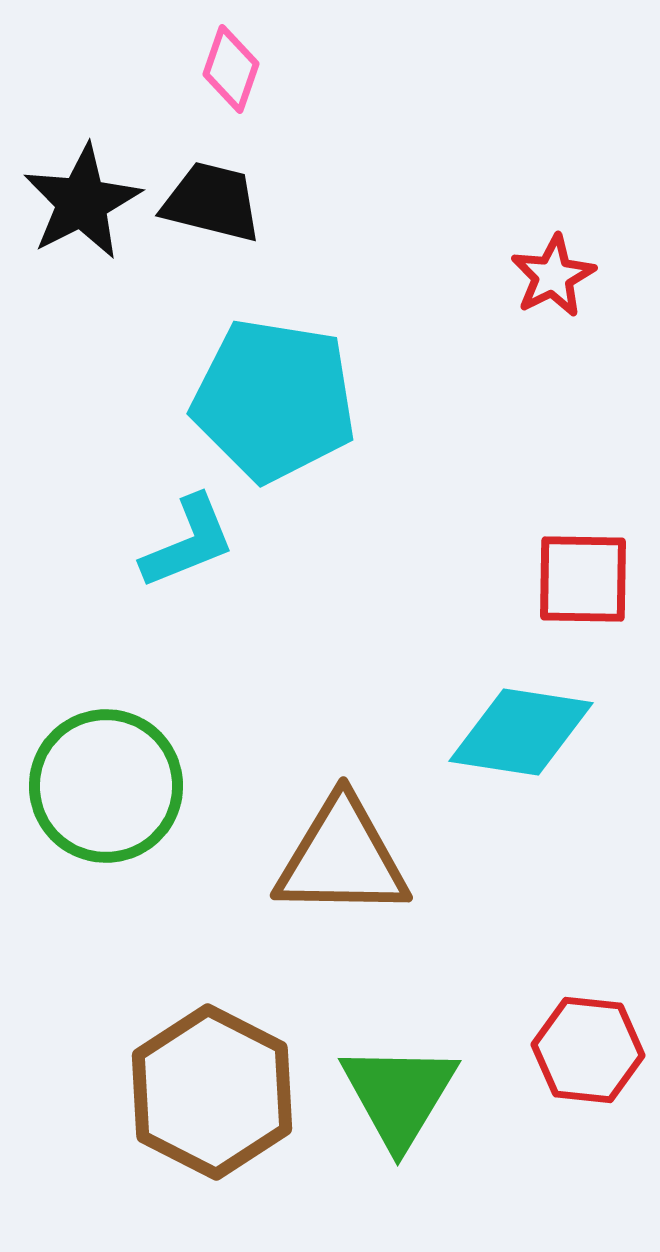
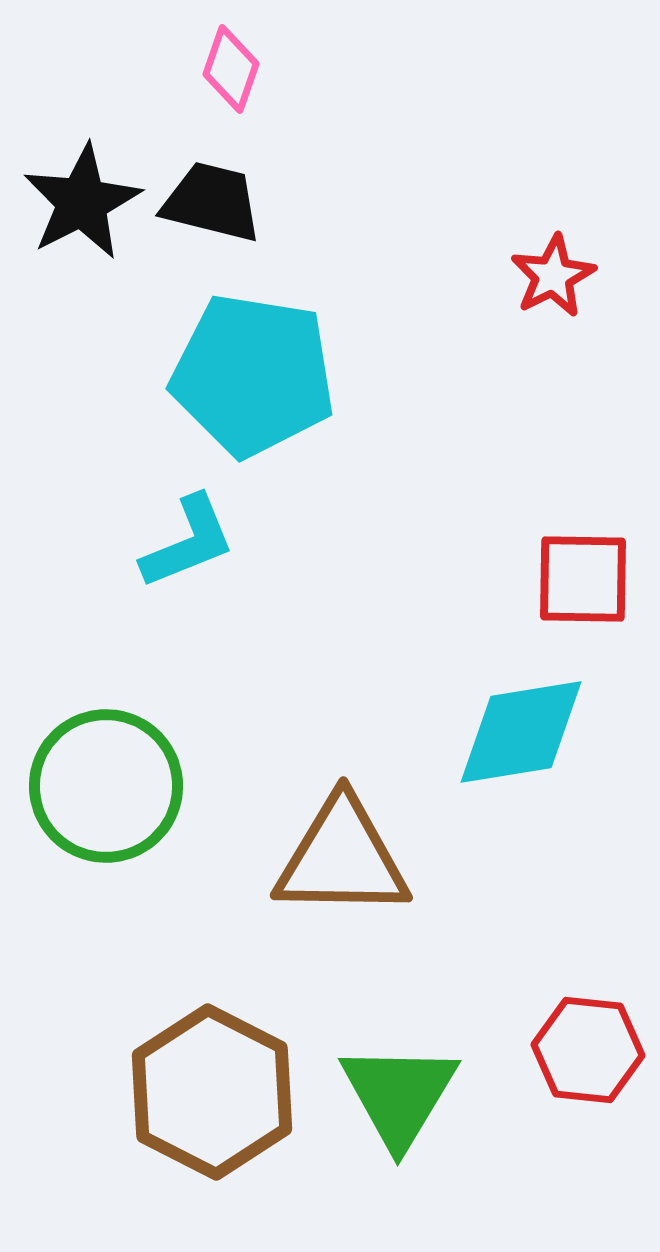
cyan pentagon: moved 21 px left, 25 px up
cyan diamond: rotated 18 degrees counterclockwise
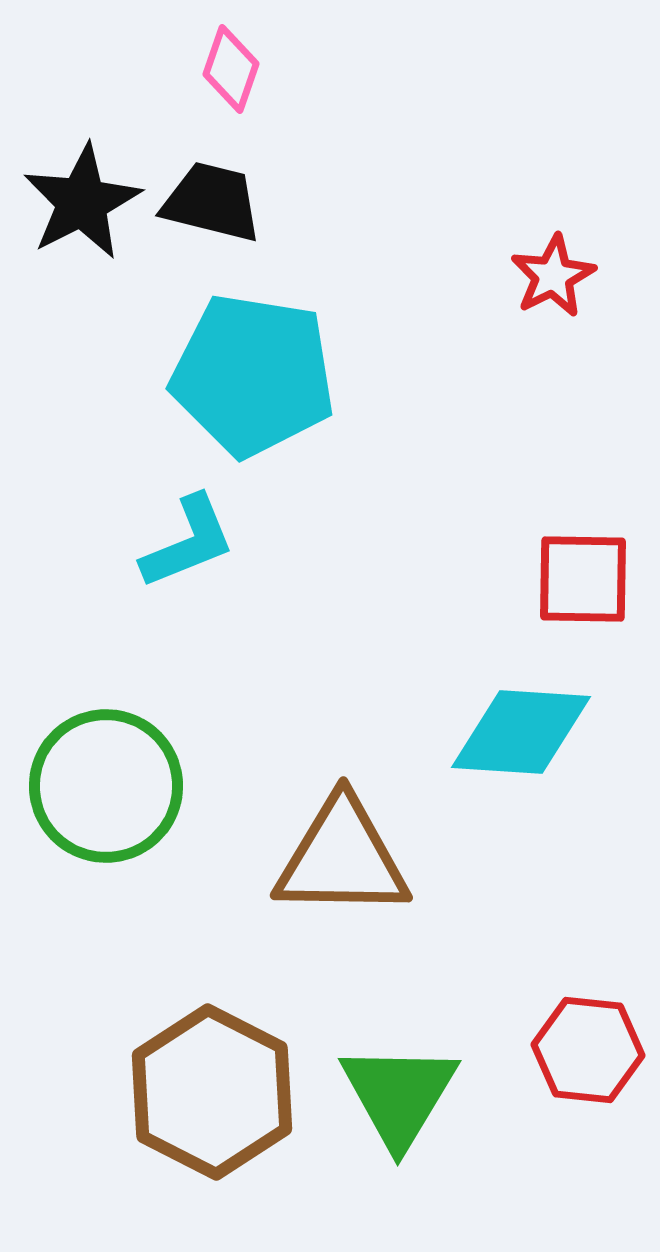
cyan diamond: rotated 13 degrees clockwise
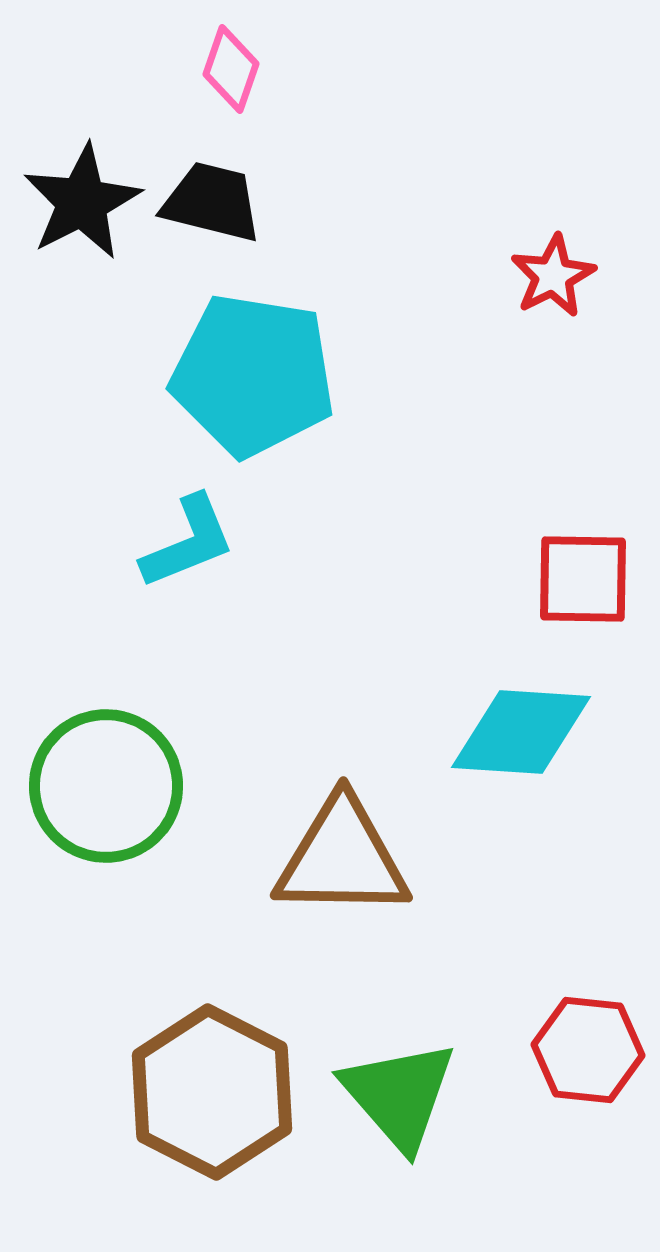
green triangle: rotated 12 degrees counterclockwise
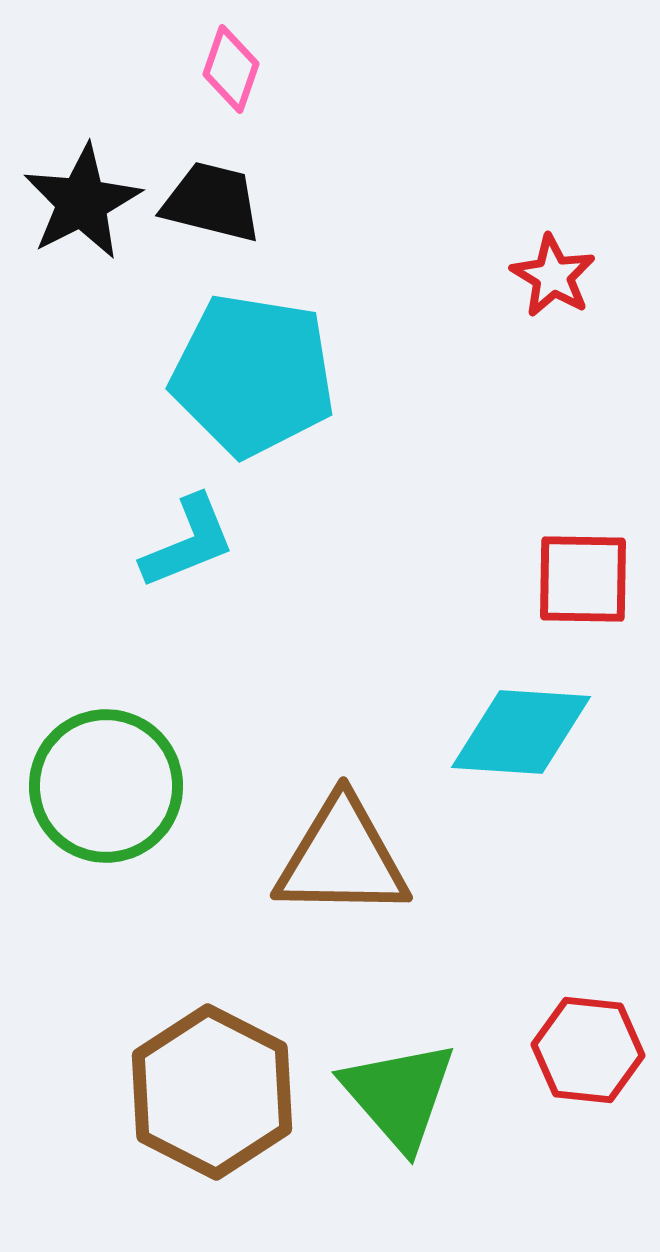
red star: rotated 14 degrees counterclockwise
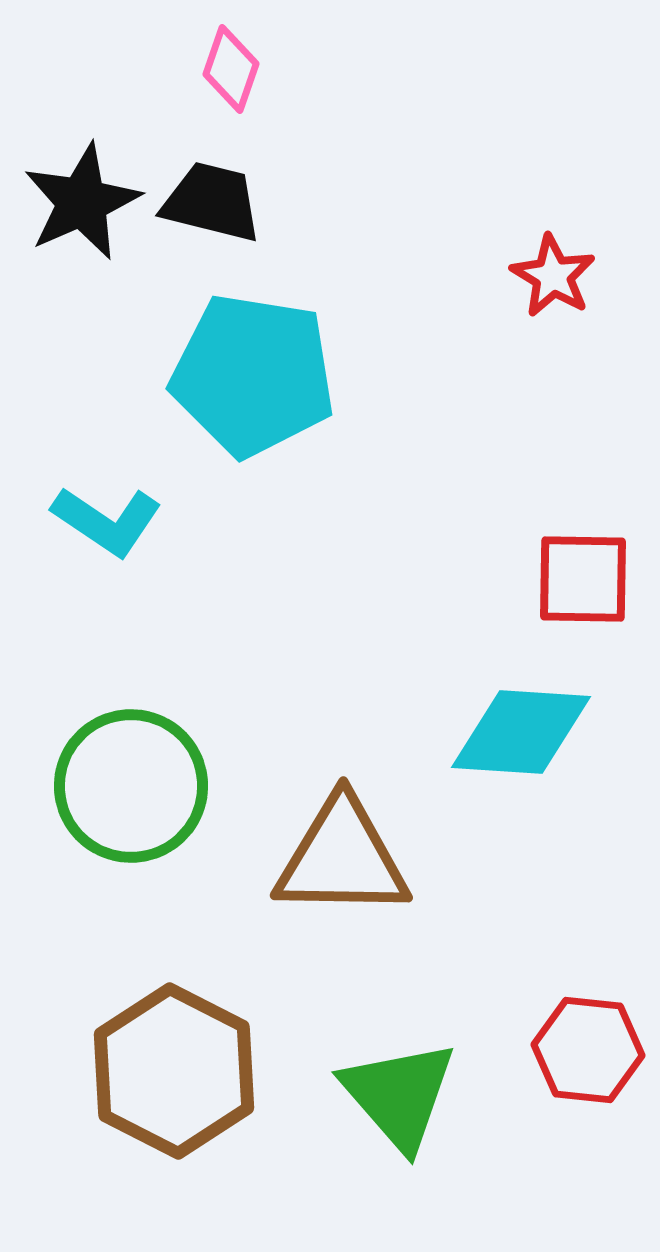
black star: rotated 3 degrees clockwise
cyan L-shape: moved 81 px left, 21 px up; rotated 56 degrees clockwise
green circle: moved 25 px right
brown hexagon: moved 38 px left, 21 px up
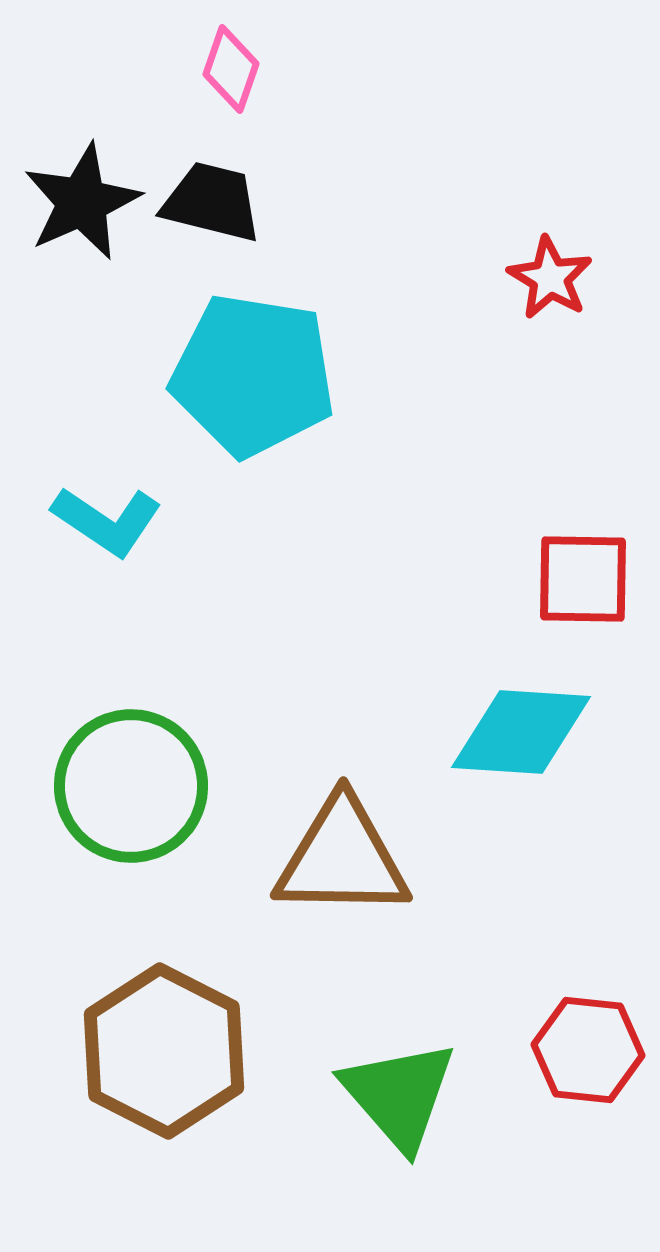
red star: moved 3 px left, 2 px down
brown hexagon: moved 10 px left, 20 px up
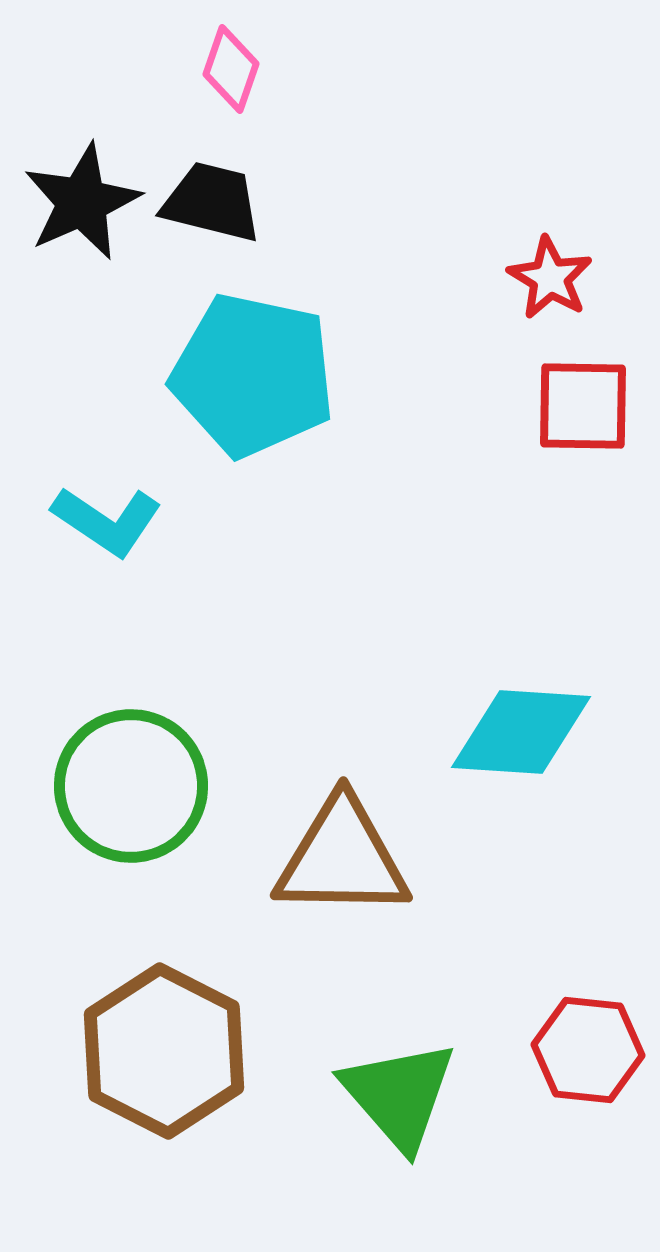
cyan pentagon: rotated 3 degrees clockwise
red square: moved 173 px up
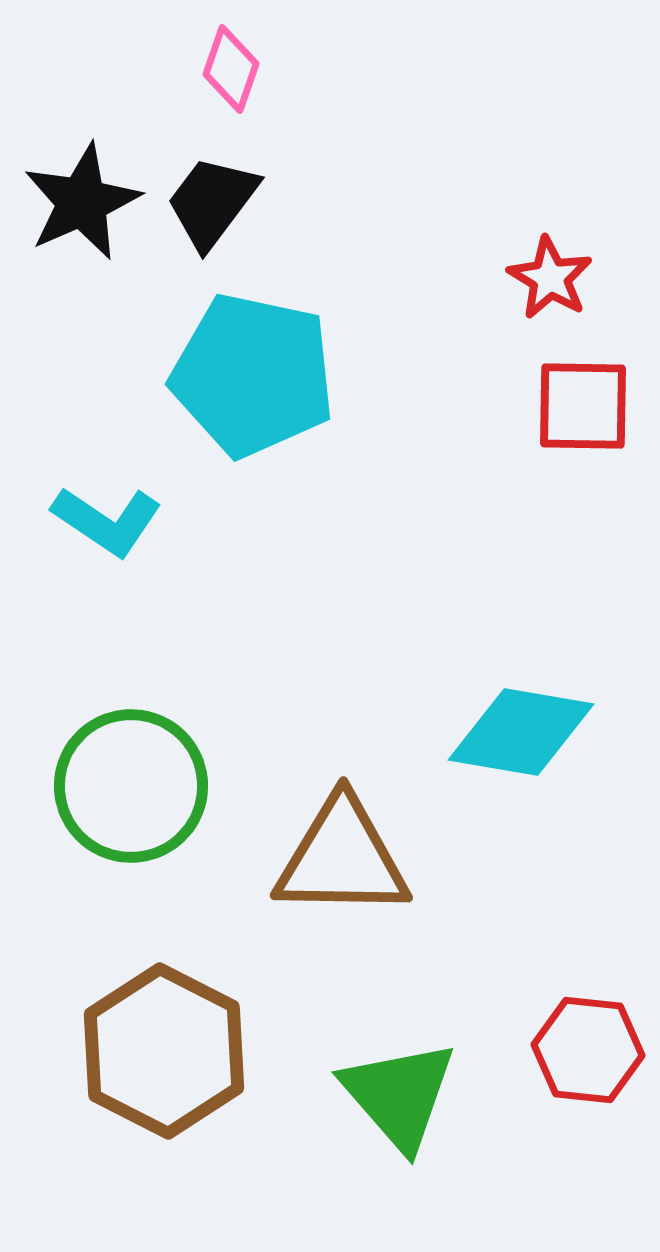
black trapezoid: rotated 67 degrees counterclockwise
cyan diamond: rotated 6 degrees clockwise
